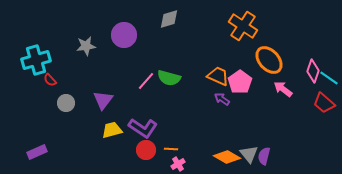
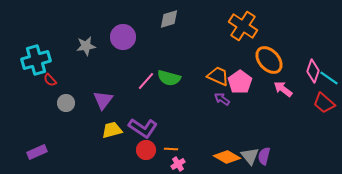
purple circle: moved 1 px left, 2 px down
gray triangle: moved 1 px right, 2 px down
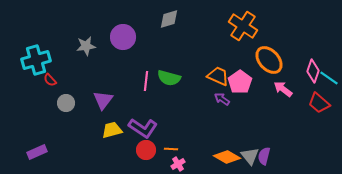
pink line: rotated 36 degrees counterclockwise
red trapezoid: moved 5 px left
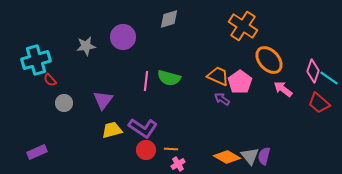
gray circle: moved 2 px left
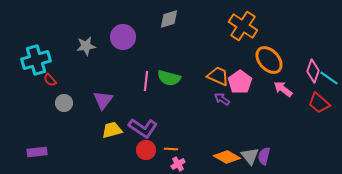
purple rectangle: rotated 18 degrees clockwise
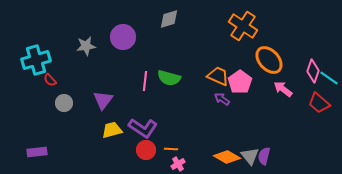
pink line: moved 1 px left
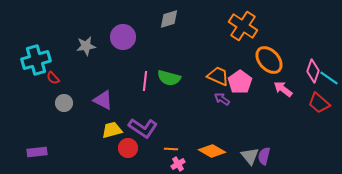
red semicircle: moved 3 px right, 2 px up
purple triangle: rotated 40 degrees counterclockwise
red circle: moved 18 px left, 2 px up
orange diamond: moved 15 px left, 6 px up
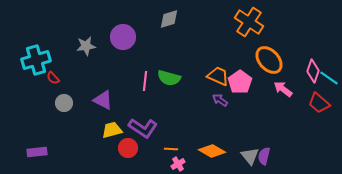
orange cross: moved 6 px right, 4 px up
purple arrow: moved 2 px left, 1 px down
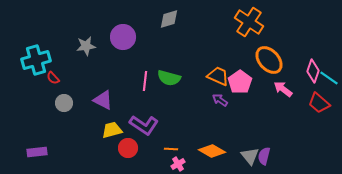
purple L-shape: moved 1 px right, 3 px up
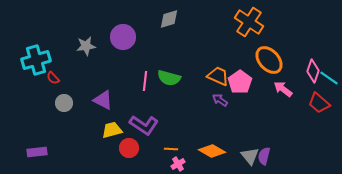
red circle: moved 1 px right
